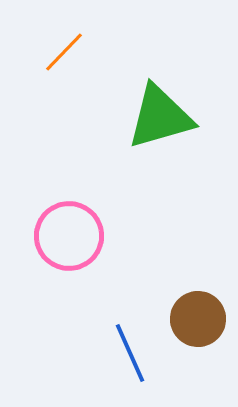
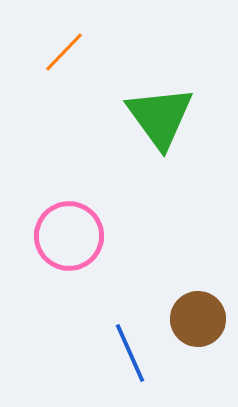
green triangle: rotated 50 degrees counterclockwise
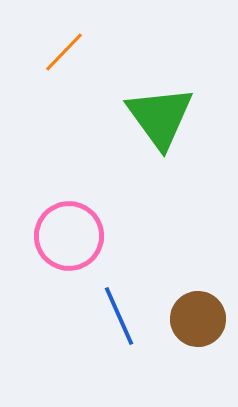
blue line: moved 11 px left, 37 px up
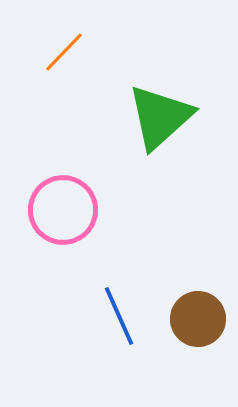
green triangle: rotated 24 degrees clockwise
pink circle: moved 6 px left, 26 px up
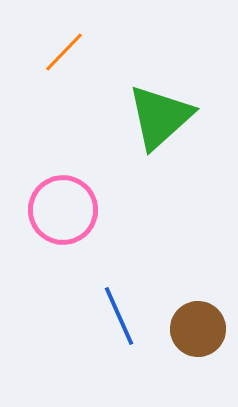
brown circle: moved 10 px down
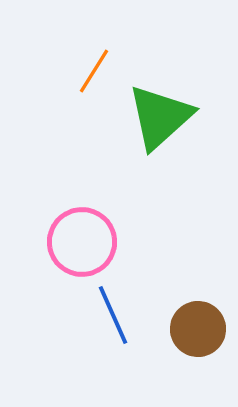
orange line: moved 30 px right, 19 px down; rotated 12 degrees counterclockwise
pink circle: moved 19 px right, 32 px down
blue line: moved 6 px left, 1 px up
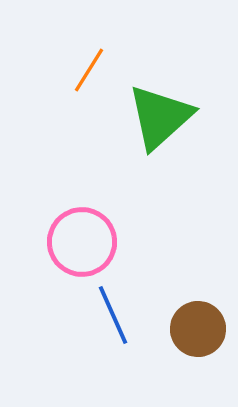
orange line: moved 5 px left, 1 px up
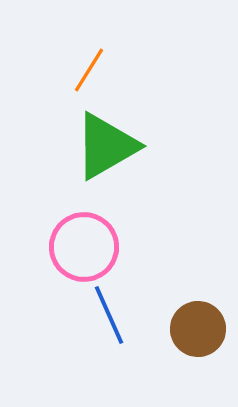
green triangle: moved 54 px left, 29 px down; rotated 12 degrees clockwise
pink circle: moved 2 px right, 5 px down
blue line: moved 4 px left
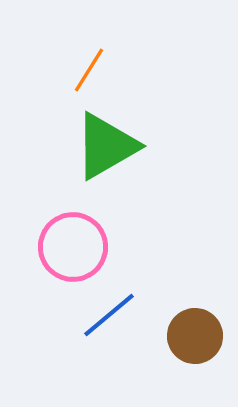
pink circle: moved 11 px left
blue line: rotated 74 degrees clockwise
brown circle: moved 3 px left, 7 px down
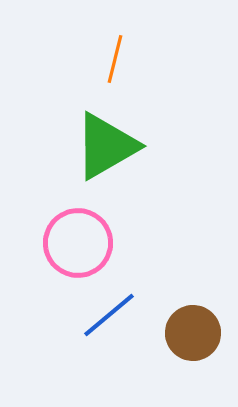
orange line: moved 26 px right, 11 px up; rotated 18 degrees counterclockwise
pink circle: moved 5 px right, 4 px up
brown circle: moved 2 px left, 3 px up
